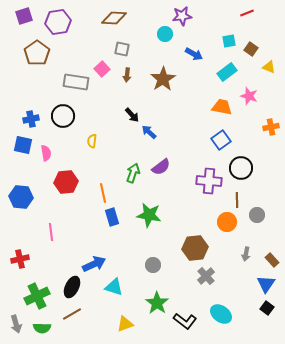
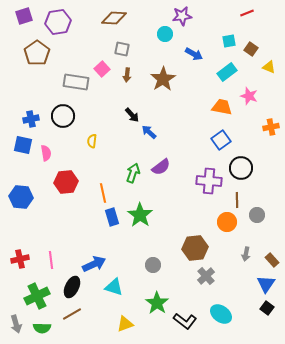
green star at (149, 215): moved 9 px left; rotated 25 degrees clockwise
pink line at (51, 232): moved 28 px down
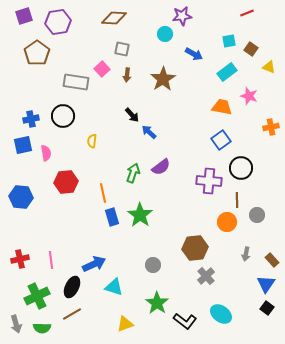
blue square at (23, 145): rotated 24 degrees counterclockwise
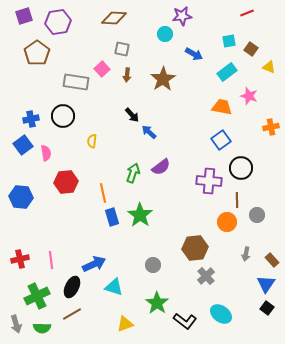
blue square at (23, 145): rotated 24 degrees counterclockwise
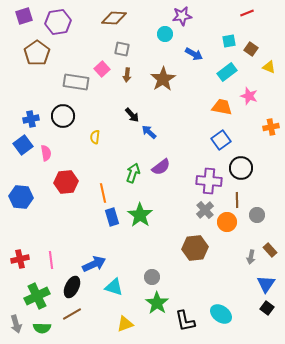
yellow semicircle at (92, 141): moved 3 px right, 4 px up
gray arrow at (246, 254): moved 5 px right, 3 px down
brown rectangle at (272, 260): moved 2 px left, 10 px up
gray circle at (153, 265): moved 1 px left, 12 px down
gray cross at (206, 276): moved 1 px left, 66 px up
black L-shape at (185, 321): rotated 40 degrees clockwise
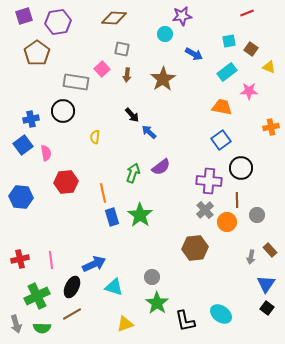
pink star at (249, 96): moved 5 px up; rotated 18 degrees counterclockwise
black circle at (63, 116): moved 5 px up
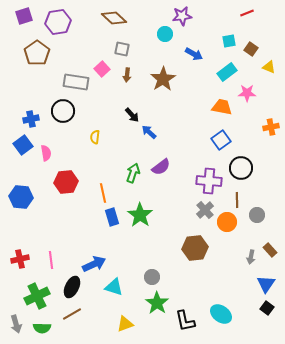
brown diamond at (114, 18): rotated 40 degrees clockwise
pink star at (249, 91): moved 2 px left, 2 px down
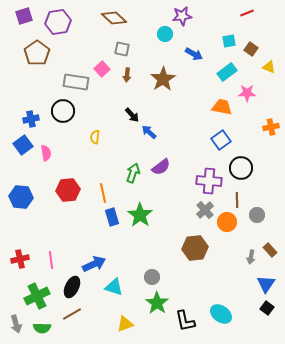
red hexagon at (66, 182): moved 2 px right, 8 px down
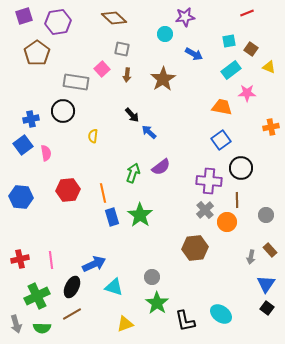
purple star at (182, 16): moved 3 px right, 1 px down
cyan rectangle at (227, 72): moved 4 px right, 2 px up
yellow semicircle at (95, 137): moved 2 px left, 1 px up
gray circle at (257, 215): moved 9 px right
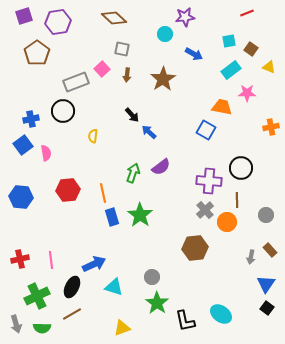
gray rectangle at (76, 82): rotated 30 degrees counterclockwise
blue square at (221, 140): moved 15 px left, 10 px up; rotated 24 degrees counterclockwise
yellow triangle at (125, 324): moved 3 px left, 4 px down
